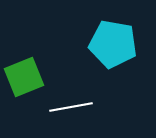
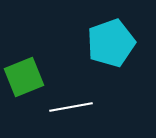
cyan pentagon: moved 2 px left, 1 px up; rotated 30 degrees counterclockwise
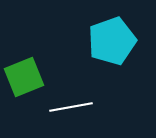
cyan pentagon: moved 1 px right, 2 px up
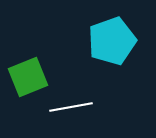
green square: moved 4 px right
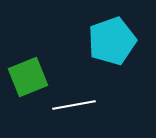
white line: moved 3 px right, 2 px up
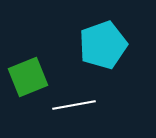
cyan pentagon: moved 9 px left, 4 px down
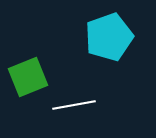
cyan pentagon: moved 6 px right, 8 px up
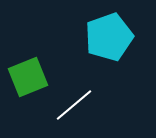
white line: rotated 30 degrees counterclockwise
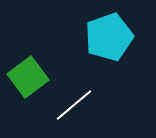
green square: rotated 15 degrees counterclockwise
